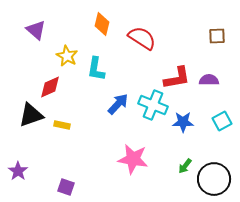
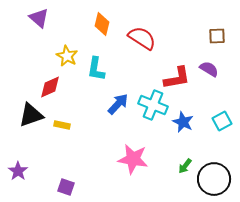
purple triangle: moved 3 px right, 12 px up
purple semicircle: moved 11 px up; rotated 30 degrees clockwise
blue star: rotated 25 degrees clockwise
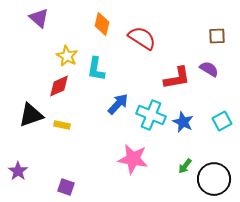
red diamond: moved 9 px right, 1 px up
cyan cross: moved 2 px left, 10 px down
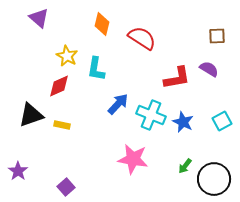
purple square: rotated 30 degrees clockwise
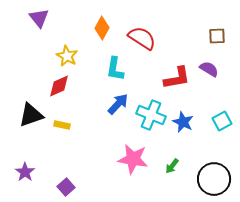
purple triangle: rotated 10 degrees clockwise
orange diamond: moved 4 px down; rotated 15 degrees clockwise
cyan L-shape: moved 19 px right
green arrow: moved 13 px left
purple star: moved 7 px right, 1 px down
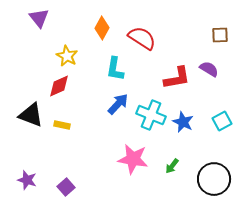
brown square: moved 3 px right, 1 px up
black triangle: rotated 40 degrees clockwise
purple star: moved 2 px right, 8 px down; rotated 18 degrees counterclockwise
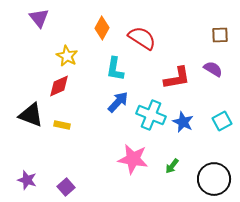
purple semicircle: moved 4 px right
blue arrow: moved 2 px up
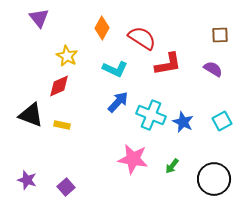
cyan L-shape: rotated 75 degrees counterclockwise
red L-shape: moved 9 px left, 14 px up
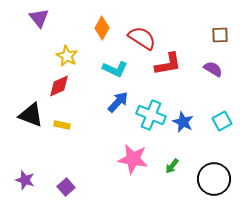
purple star: moved 2 px left
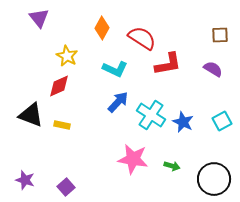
cyan cross: rotated 12 degrees clockwise
green arrow: rotated 112 degrees counterclockwise
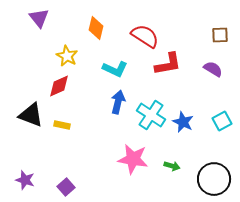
orange diamond: moved 6 px left; rotated 15 degrees counterclockwise
red semicircle: moved 3 px right, 2 px up
blue arrow: rotated 30 degrees counterclockwise
